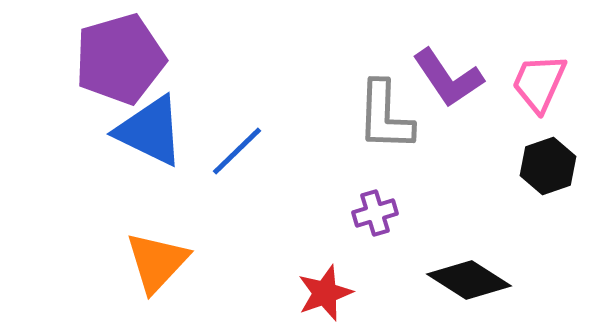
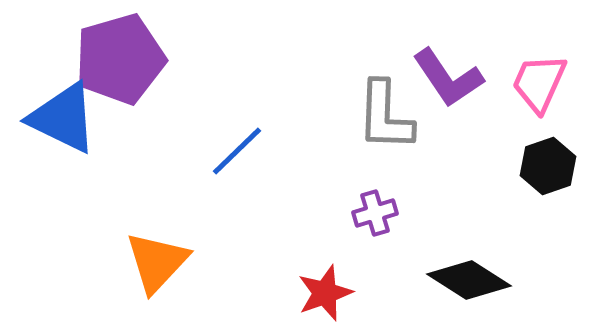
blue triangle: moved 87 px left, 13 px up
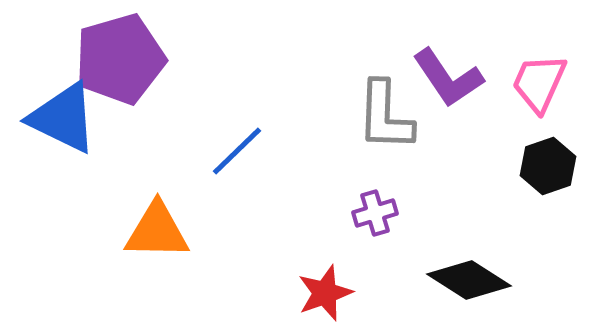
orange triangle: moved 31 px up; rotated 48 degrees clockwise
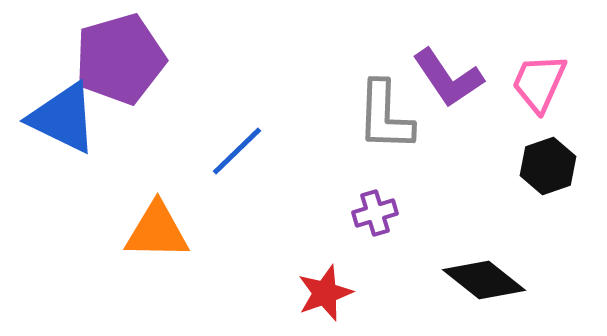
black diamond: moved 15 px right; rotated 6 degrees clockwise
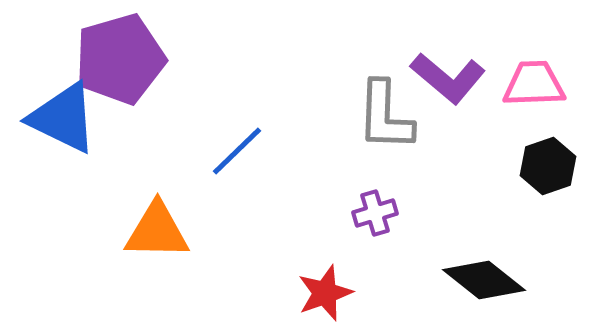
purple L-shape: rotated 16 degrees counterclockwise
pink trapezoid: moved 5 px left, 1 px down; rotated 64 degrees clockwise
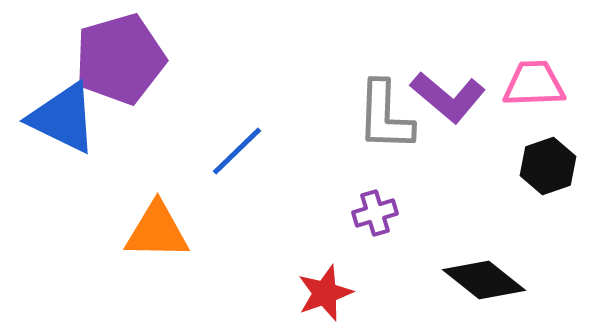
purple L-shape: moved 19 px down
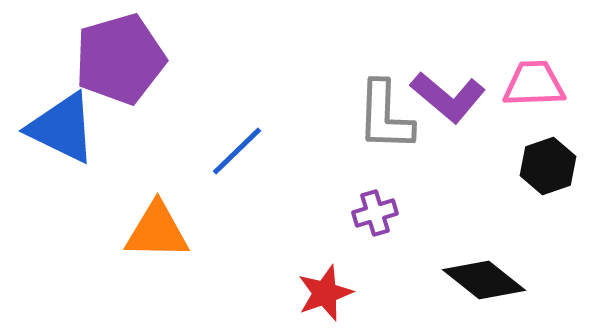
blue triangle: moved 1 px left, 10 px down
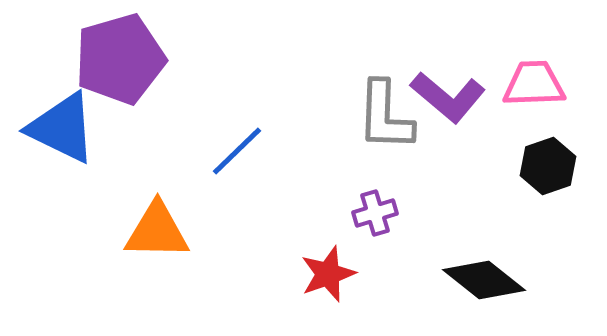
red star: moved 3 px right, 19 px up
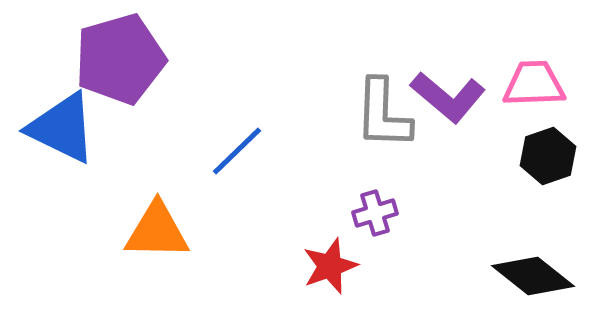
gray L-shape: moved 2 px left, 2 px up
black hexagon: moved 10 px up
red star: moved 2 px right, 8 px up
black diamond: moved 49 px right, 4 px up
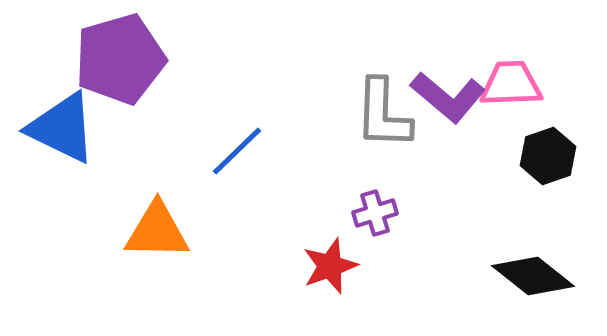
pink trapezoid: moved 23 px left
